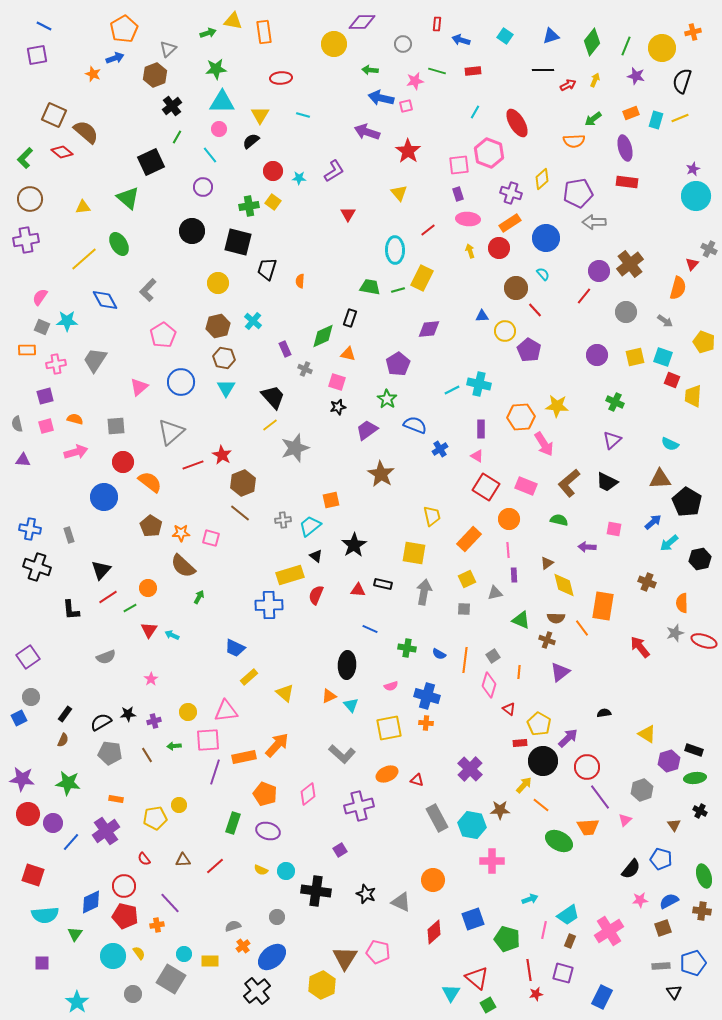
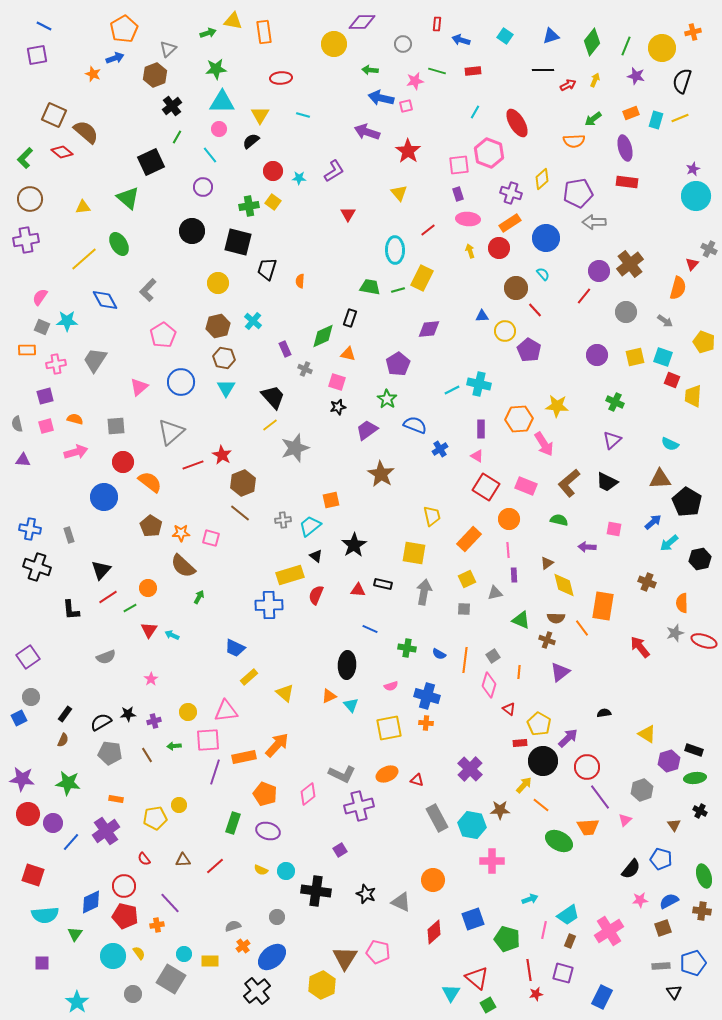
orange hexagon at (521, 417): moved 2 px left, 2 px down
gray L-shape at (342, 754): moved 20 px down; rotated 16 degrees counterclockwise
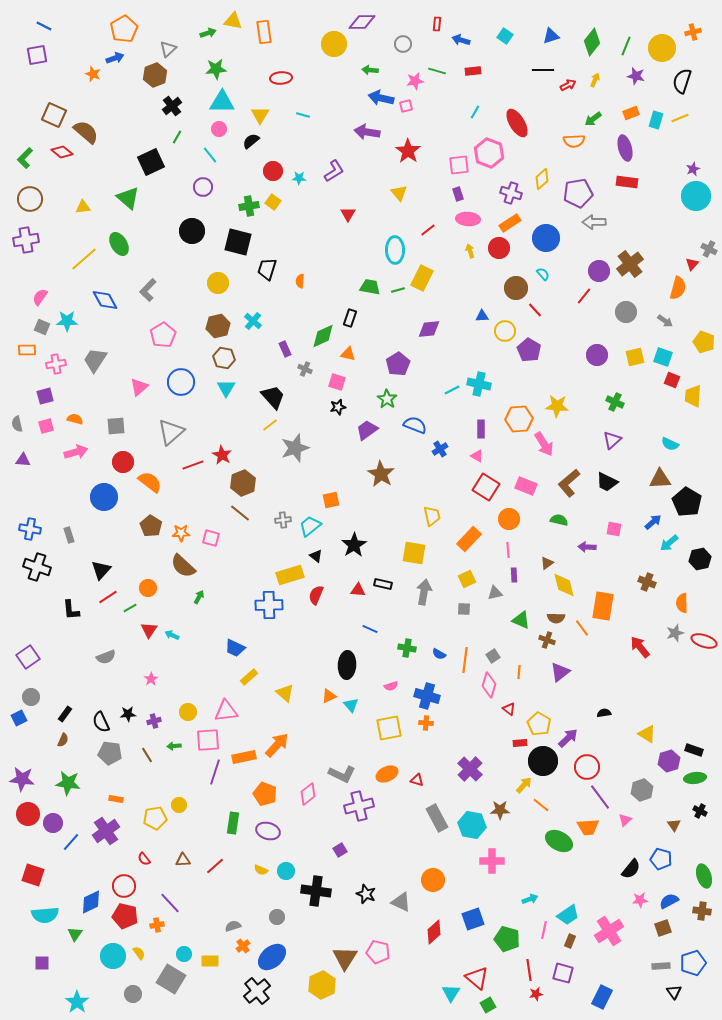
purple arrow at (367, 132): rotated 10 degrees counterclockwise
black semicircle at (101, 722): rotated 85 degrees counterclockwise
green rectangle at (233, 823): rotated 10 degrees counterclockwise
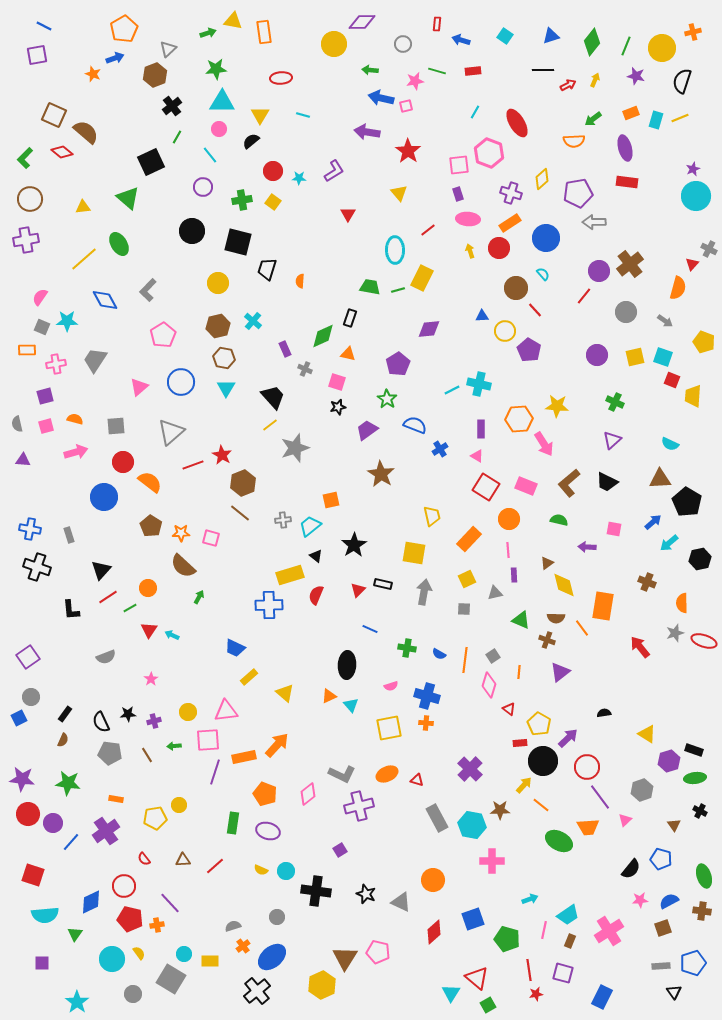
green cross at (249, 206): moved 7 px left, 6 px up
red triangle at (358, 590): rotated 49 degrees counterclockwise
red pentagon at (125, 916): moved 5 px right, 3 px down
cyan circle at (113, 956): moved 1 px left, 3 px down
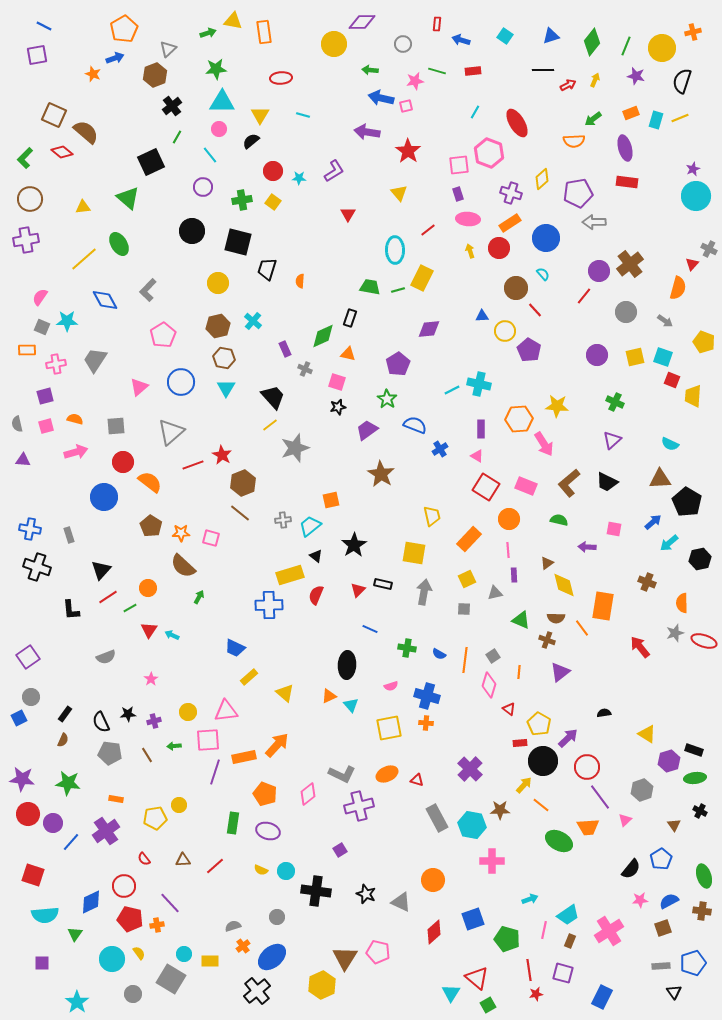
blue pentagon at (661, 859): rotated 25 degrees clockwise
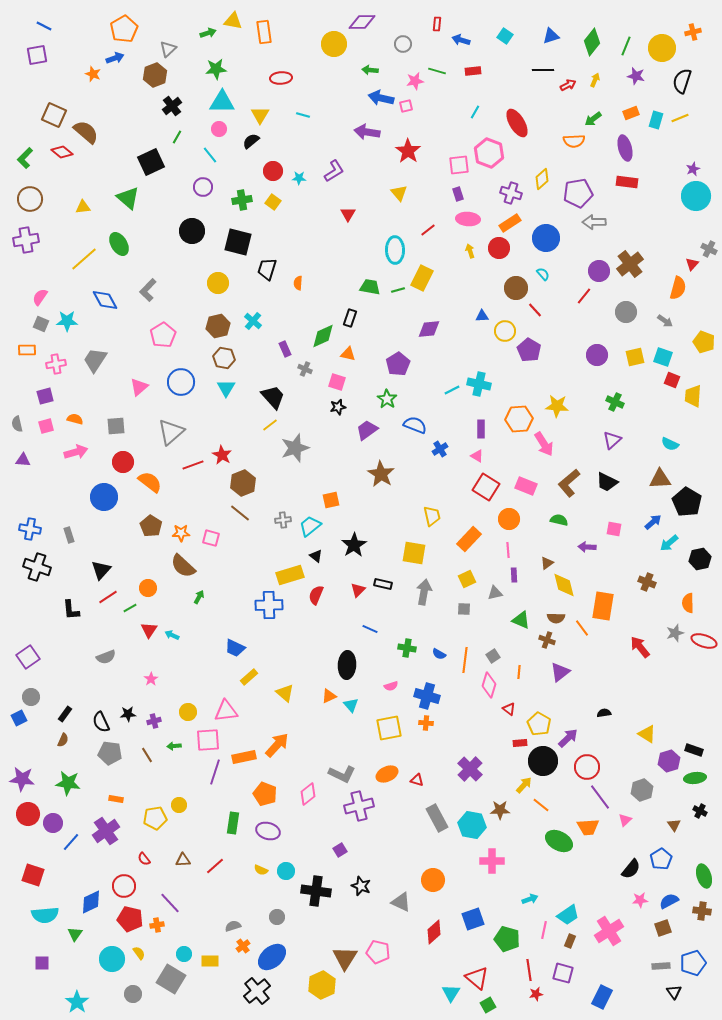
orange semicircle at (300, 281): moved 2 px left, 2 px down
gray square at (42, 327): moved 1 px left, 3 px up
orange semicircle at (682, 603): moved 6 px right
black star at (366, 894): moved 5 px left, 8 px up
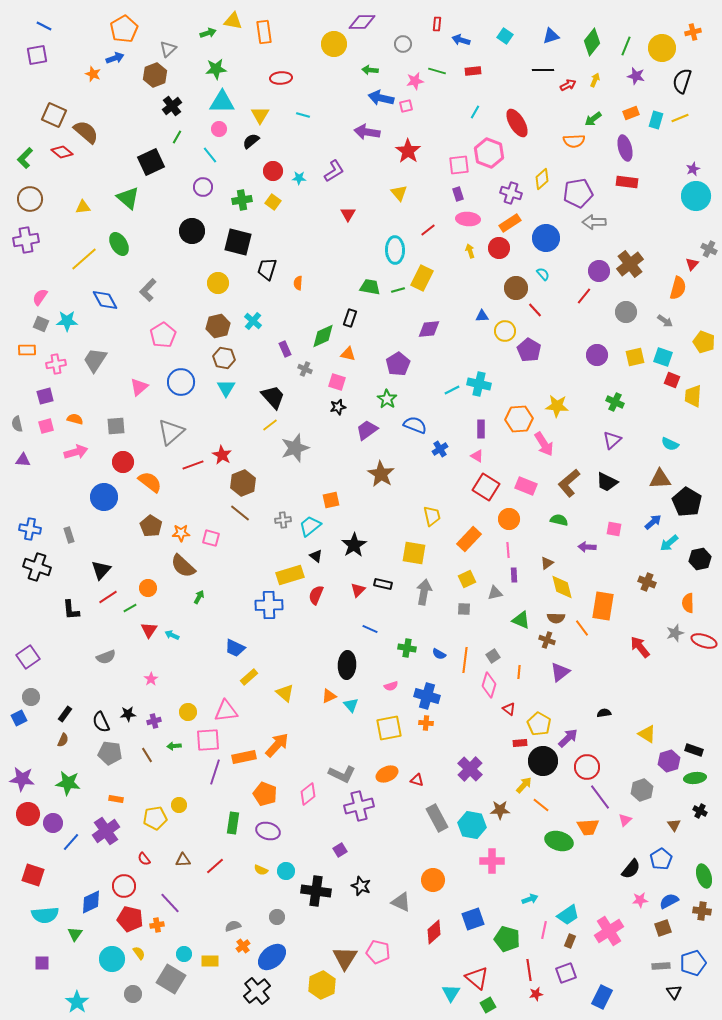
yellow diamond at (564, 585): moved 2 px left, 2 px down
green ellipse at (559, 841): rotated 12 degrees counterclockwise
purple square at (563, 973): moved 3 px right; rotated 35 degrees counterclockwise
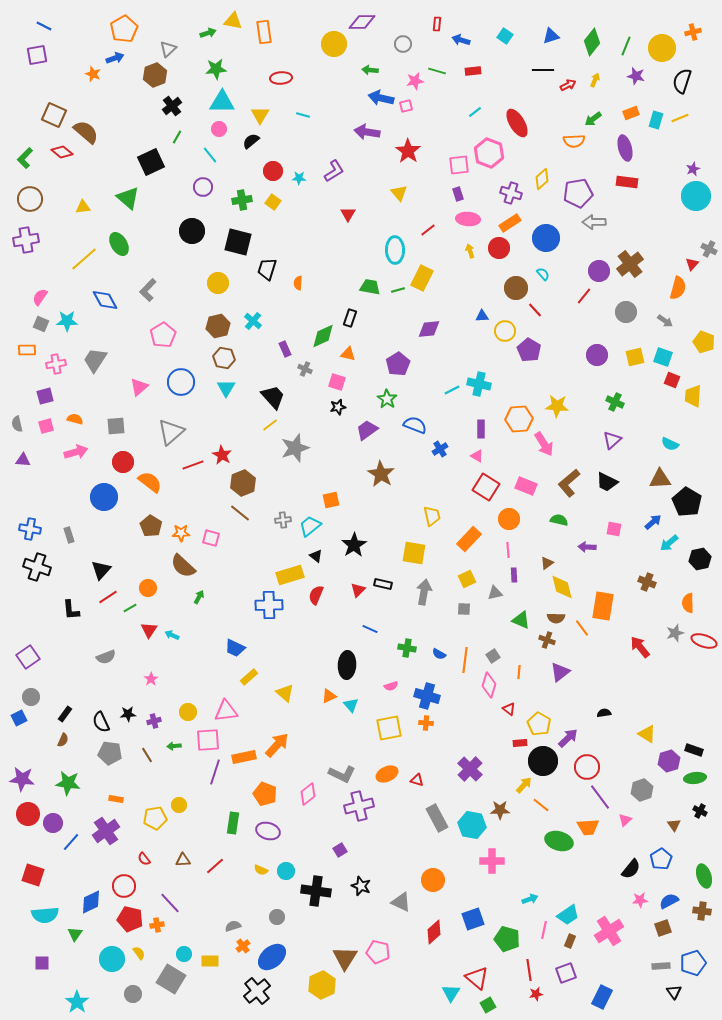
cyan line at (475, 112): rotated 24 degrees clockwise
